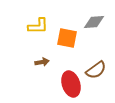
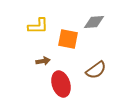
orange square: moved 1 px right, 1 px down
brown arrow: moved 1 px right, 1 px up
red ellipse: moved 10 px left
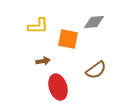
red ellipse: moved 3 px left, 3 px down
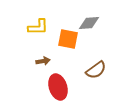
gray diamond: moved 5 px left, 1 px down
yellow L-shape: moved 1 px down
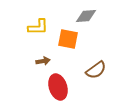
gray diamond: moved 3 px left, 7 px up
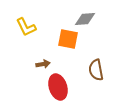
gray diamond: moved 1 px left, 3 px down
yellow L-shape: moved 12 px left; rotated 65 degrees clockwise
brown arrow: moved 3 px down
brown semicircle: rotated 115 degrees clockwise
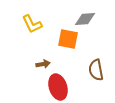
yellow L-shape: moved 6 px right, 3 px up
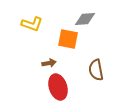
yellow L-shape: rotated 45 degrees counterclockwise
brown arrow: moved 6 px right, 1 px up
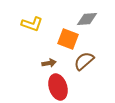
gray diamond: moved 2 px right
orange square: rotated 10 degrees clockwise
brown semicircle: moved 12 px left, 9 px up; rotated 60 degrees clockwise
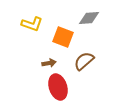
gray diamond: moved 2 px right, 1 px up
orange square: moved 5 px left, 2 px up
